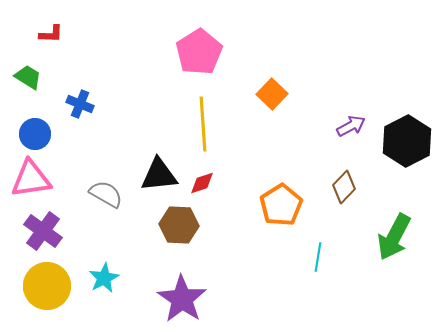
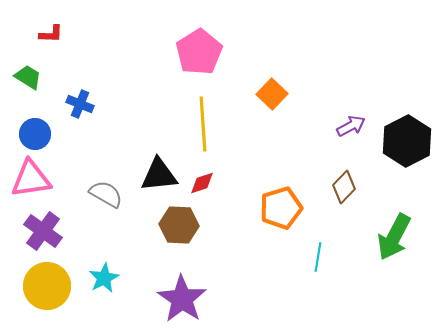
orange pentagon: moved 3 px down; rotated 15 degrees clockwise
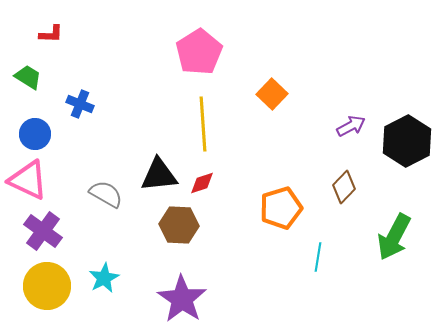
pink triangle: moved 3 px left, 1 px down; rotated 33 degrees clockwise
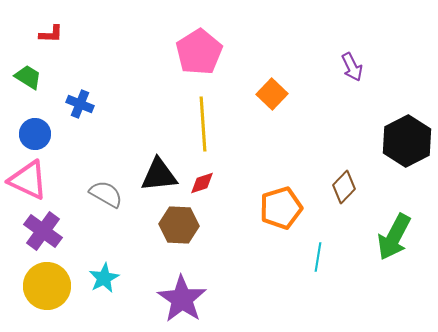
purple arrow: moved 1 px right, 59 px up; rotated 92 degrees clockwise
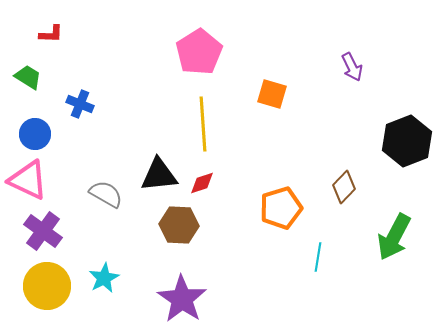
orange square: rotated 28 degrees counterclockwise
black hexagon: rotated 6 degrees clockwise
